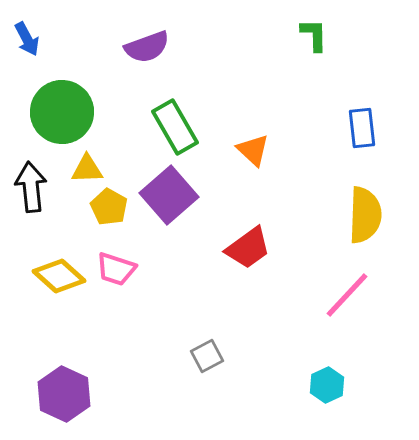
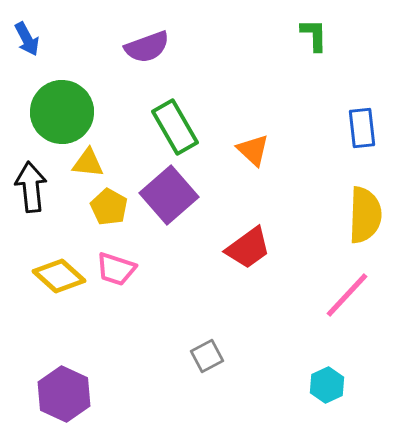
yellow triangle: moved 1 px right, 6 px up; rotated 8 degrees clockwise
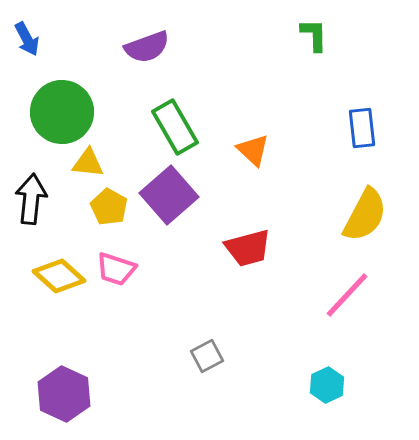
black arrow: moved 12 px down; rotated 12 degrees clockwise
yellow semicircle: rotated 26 degrees clockwise
red trapezoid: rotated 21 degrees clockwise
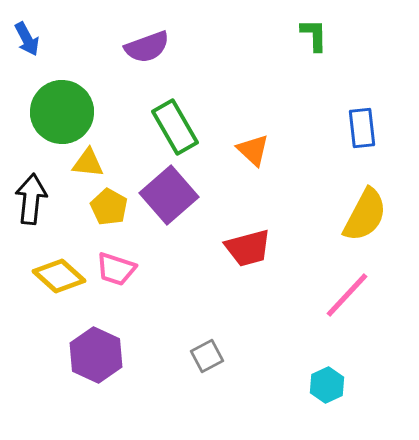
purple hexagon: moved 32 px right, 39 px up
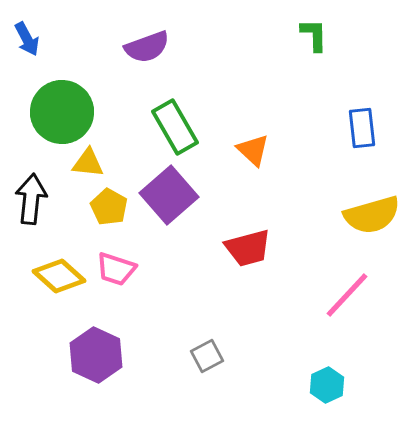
yellow semicircle: moved 7 px right; rotated 46 degrees clockwise
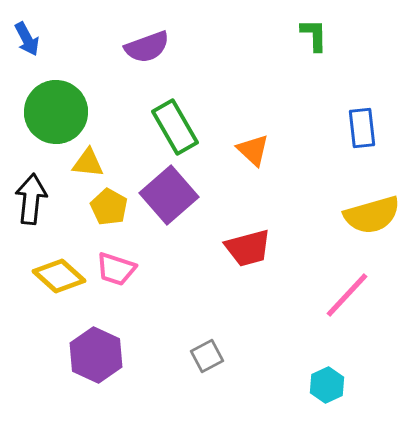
green circle: moved 6 px left
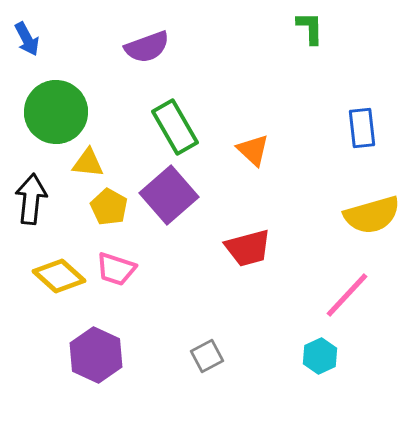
green L-shape: moved 4 px left, 7 px up
cyan hexagon: moved 7 px left, 29 px up
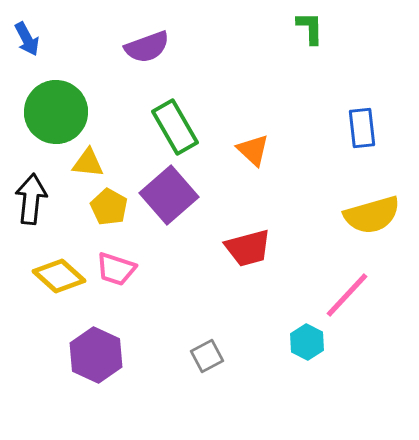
cyan hexagon: moved 13 px left, 14 px up; rotated 8 degrees counterclockwise
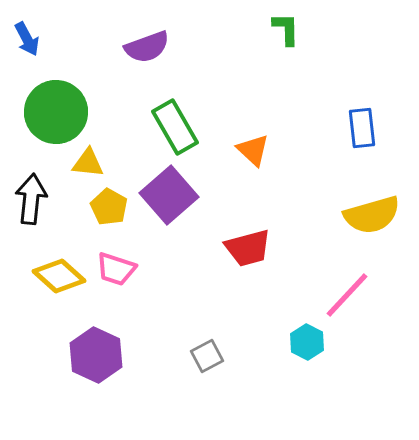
green L-shape: moved 24 px left, 1 px down
